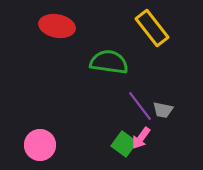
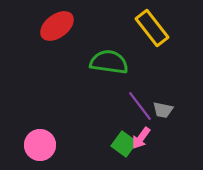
red ellipse: rotated 48 degrees counterclockwise
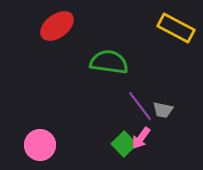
yellow rectangle: moved 24 px right; rotated 24 degrees counterclockwise
green square: rotated 10 degrees clockwise
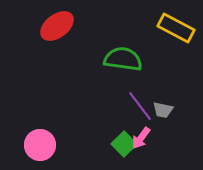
green semicircle: moved 14 px right, 3 px up
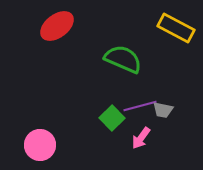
green semicircle: rotated 15 degrees clockwise
purple line: rotated 68 degrees counterclockwise
green square: moved 12 px left, 26 px up
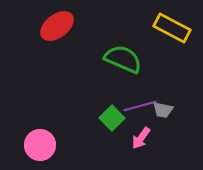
yellow rectangle: moved 4 px left
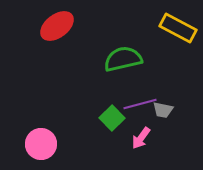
yellow rectangle: moved 6 px right
green semicircle: rotated 36 degrees counterclockwise
purple line: moved 2 px up
pink circle: moved 1 px right, 1 px up
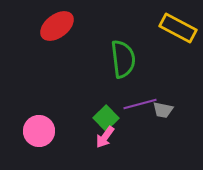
green semicircle: rotated 96 degrees clockwise
green square: moved 6 px left
pink arrow: moved 36 px left, 1 px up
pink circle: moved 2 px left, 13 px up
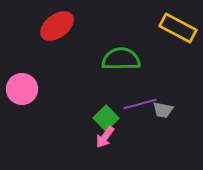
green semicircle: moved 2 px left; rotated 84 degrees counterclockwise
pink circle: moved 17 px left, 42 px up
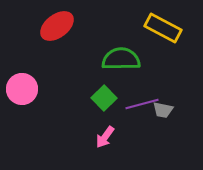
yellow rectangle: moved 15 px left
purple line: moved 2 px right
green square: moved 2 px left, 20 px up
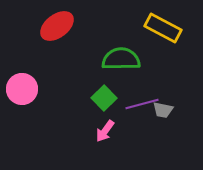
pink arrow: moved 6 px up
